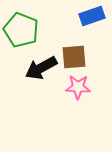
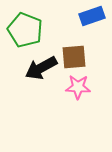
green pentagon: moved 4 px right
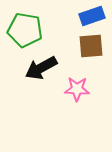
green pentagon: rotated 12 degrees counterclockwise
brown square: moved 17 px right, 11 px up
pink star: moved 1 px left, 2 px down
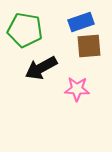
blue rectangle: moved 11 px left, 6 px down
brown square: moved 2 px left
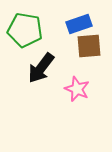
blue rectangle: moved 2 px left, 2 px down
black arrow: rotated 24 degrees counterclockwise
pink star: rotated 20 degrees clockwise
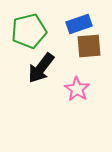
green pentagon: moved 4 px right, 1 px down; rotated 24 degrees counterclockwise
pink star: rotated 10 degrees clockwise
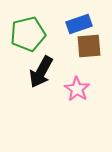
green pentagon: moved 1 px left, 3 px down
black arrow: moved 4 px down; rotated 8 degrees counterclockwise
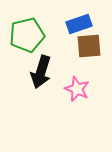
green pentagon: moved 1 px left, 1 px down
black arrow: rotated 12 degrees counterclockwise
pink star: rotated 10 degrees counterclockwise
